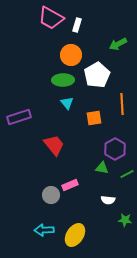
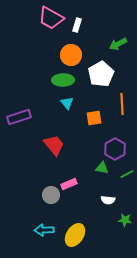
white pentagon: moved 4 px right, 1 px up
pink rectangle: moved 1 px left, 1 px up
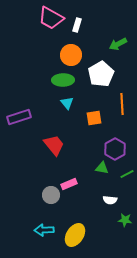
white semicircle: moved 2 px right
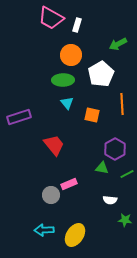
orange square: moved 2 px left, 3 px up; rotated 21 degrees clockwise
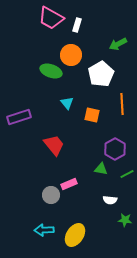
green ellipse: moved 12 px left, 9 px up; rotated 20 degrees clockwise
green triangle: moved 1 px left, 1 px down
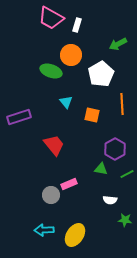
cyan triangle: moved 1 px left, 1 px up
